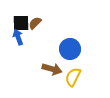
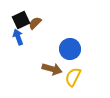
black square: moved 3 px up; rotated 24 degrees counterclockwise
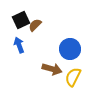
brown semicircle: moved 2 px down
blue arrow: moved 1 px right, 8 px down
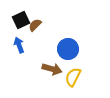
blue circle: moved 2 px left
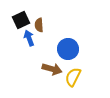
brown semicircle: moved 4 px right; rotated 48 degrees counterclockwise
blue arrow: moved 10 px right, 7 px up
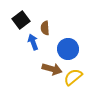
black square: rotated 12 degrees counterclockwise
brown semicircle: moved 6 px right, 3 px down
blue arrow: moved 4 px right, 4 px down
yellow semicircle: rotated 24 degrees clockwise
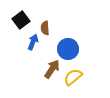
blue arrow: rotated 42 degrees clockwise
brown arrow: rotated 72 degrees counterclockwise
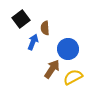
black square: moved 1 px up
yellow semicircle: rotated 12 degrees clockwise
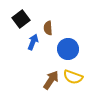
brown semicircle: moved 3 px right
brown arrow: moved 1 px left, 11 px down
yellow semicircle: rotated 132 degrees counterclockwise
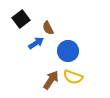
brown semicircle: rotated 24 degrees counterclockwise
blue arrow: moved 3 px right, 1 px down; rotated 35 degrees clockwise
blue circle: moved 2 px down
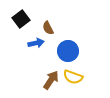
blue arrow: rotated 21 degrees clockwise
